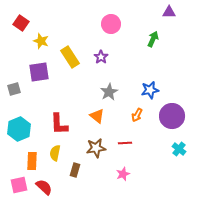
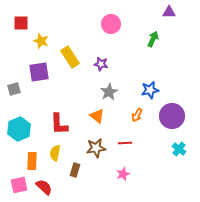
red square: rotated 35 degrees counterclockwise
purple star: moved 7 px down; rotated 24 degrees counterclockwise
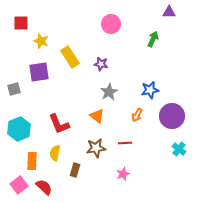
red L-shape: rotated 20 degrees counterclockwise
pink square: rotated 24 degrees counterclockwise
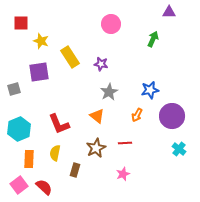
brown star: rotated 18 degrees counterclockwise
orange rectangle: moved 3 px left, 2 px up
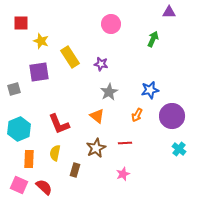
pink square: rotated 30 degrees counterclockwise
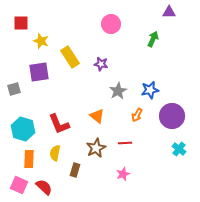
gray star: moved 9 px right, 1 px up
cyan hexagon: moved 4 px right; rotated 20 degrees counterclockwise
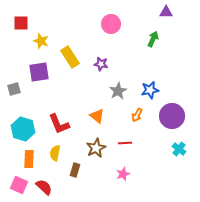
purple triangle: moved 3 px left
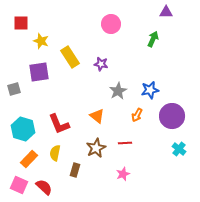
orange rectangle: rotated 42 degrees clockwise
